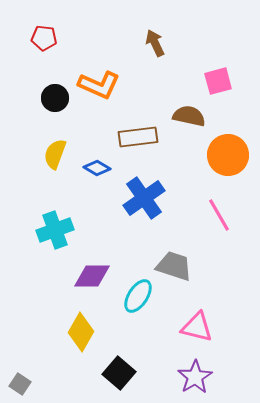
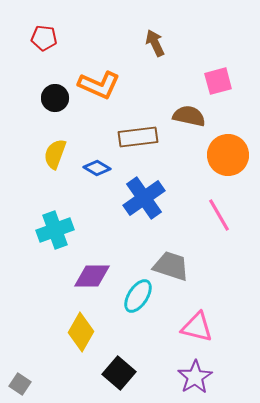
gray trapezoid: moved 3 px left
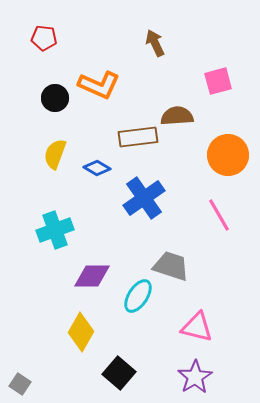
brown semicircle: moved 12 px left; rotated 16 degrees counterclockwise
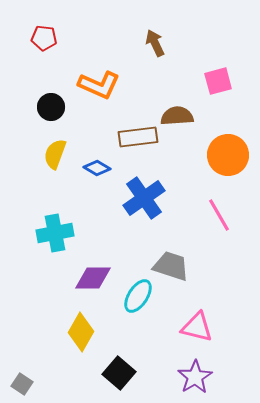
black circle: moved 4 px left, 9 px down
cyan cross: moved 3 px down; rotated 9 degrees clockwise
purple diamond: moved 1 px right, 2 px down
gray square: moved 2 px right
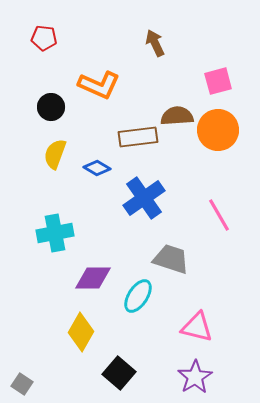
orange circle: moved 10 px left, 25 px up
gray trapezoid: moved 7 px up
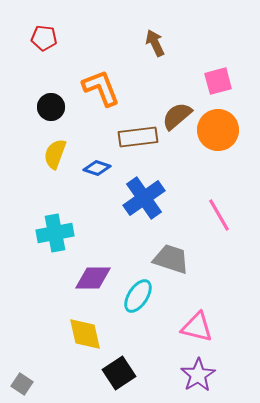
orange L-shape: moved 2 px right, 3 px down; rotated 135 degrees counterclockwise
brown semicircle: rotated 36 degrees counterclockwise
blue diamond: rotated 12 degrees counterclockwise
yellow diamond: moved 4 px right, 2 px down; rotated 42 degrees counterclockwise
black square: rotated 16 degrees clockwise
purple star: moved 3 px right, 2 px up
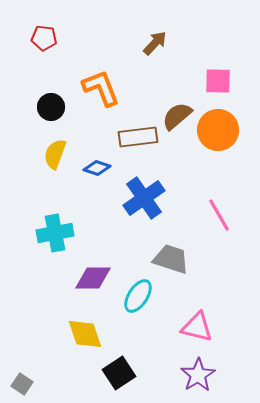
brown arrow: rotated 68 degrees clockwise
pink square: rotated 16 degrees clockwise
yellow diamond: rotated 6 degrees counterclockwise
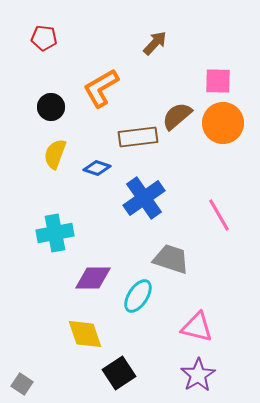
orange L-shape: rotated 99 degrees counterclockwise
orange circle: moved 5 px right, 7 px up
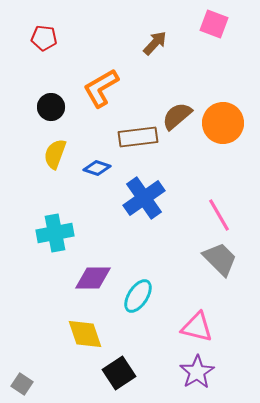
pink square: moved 4 px left, 57 px up; rotated 20 degrees clockwise
gray trapezoid: moved 49 px right; rotated 27 degrees clockwise
purple star: moved 1 px left, 3 px up
